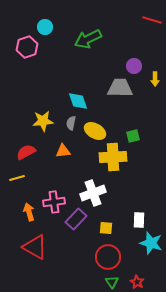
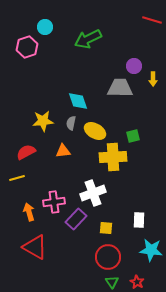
yellow arrow: moved 2 px left
cyan star: moved 7 px down; rotated 10 degrees counterclockwise
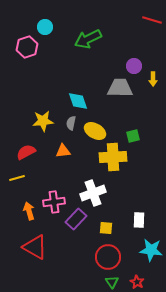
orange arrow: moved 1 px up
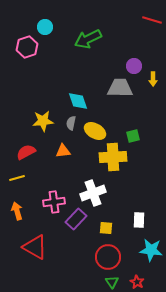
orange arrow: moved 12 px left
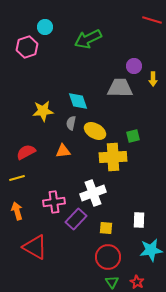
yellow star: moved 10 px up
cyan star: rotated 15 degrees counterclockwise
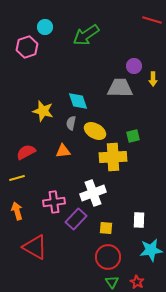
green arrow: moved 2 px left, 4 px up; rotated 8 degrees counterclockwise
yellow star: rotated 20 degrees clockwise
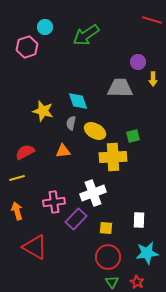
purple circle: moved 4 px right, 4 px up
red semicircle: moved 1 px left
cyan star: moved 4 px left, 3 px down
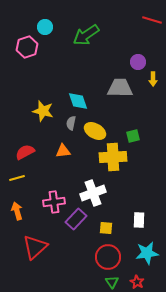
red triangle: rotated 48 degrees clockwise
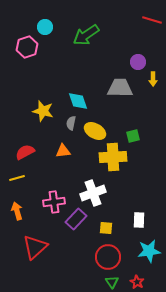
cyan star: moved 2 px right, 2 px up
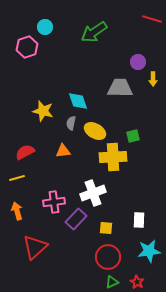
red line: moved 1 px up
green arrow: moved 8 px right, 3 px up
green triangle: rotated 40 degrees clockwise
